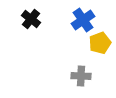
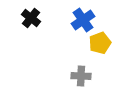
black cross: moved 1 px up
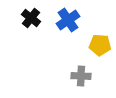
blue cross: moved 15 px left
yellow pentagon: moved 2 px down; rotated 25 degrees clockwise
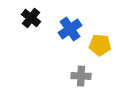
blue cross: moved 2 px right, 9 px down
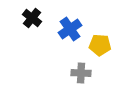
black cross: moved 1 px right
gray cross: moved 3 px up
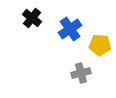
gray cross: rotated 18 degrees counterclockwise
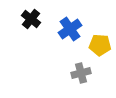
black cross: moved 1 px left, 1 px down
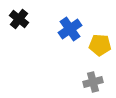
black cross: moved 12 px left
gray cross: moved 12 px right, 9 px down
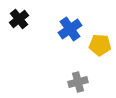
black cross: rotated 12 degrees clockwise
gray cross: moved 15 px left
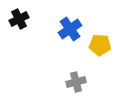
black cross: rotated 12 degrees clockwise
gray cross: moved 2 px left
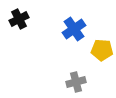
blue cross: moved 4 px right
yellow pentagon: moved 2 px right, 5 px down
